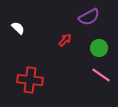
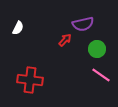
purple semicircle: moved 6 px left, 7 px down; rotated 15 degrees clockwise
white semicircle: rotated 72 degrees clockwise
green circle: moved 2 px left, 1 px down
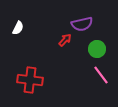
purple semicircle: moved 1 px left
pink line: rotated 18 degrees clockwise
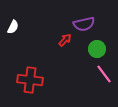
purple semicircle: moved 2 px right
white semicircle: moved 5 px left, 1 px up
pink line: moved 3 px right, 1 px up
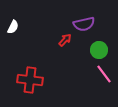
green circle: moved 2 px right, 1 px down
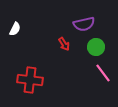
white semicircle: moved 2 px right, 2 px down
red arrow: moved 1 px left, 4 px down; rotated 104 degrees clockwise
green circle: moved 3 px left, 3 px up
pink line: moved 1 px left, 1 px up
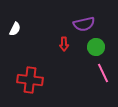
red arrow: rotated 32 degrees clockwise
pink line: rotated 12 degrees clockwise
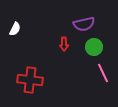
green circle: moved 2 px left
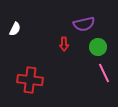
green circle: moved 4 px right
pink line: moved 1 px right
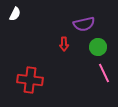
white semicircle: moved 15 px up
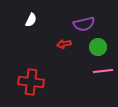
white semicircle: moved 16 px right, 6 px down
red arrow: rotated 80 degrees clockwise
pink line: moved 1 px left, 2 px up; rotated 72 degrees counterclockwise
red cross: moved 1 px right, 2 px down
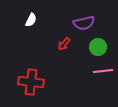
purple semicircle: moved 1 px up
red arrow: rotated 40 degrees counterclockwise
